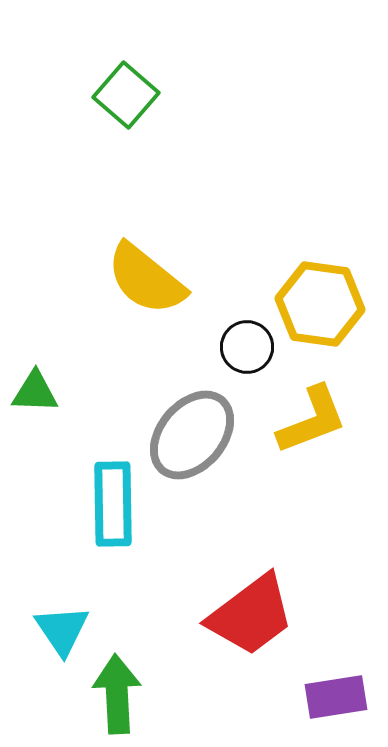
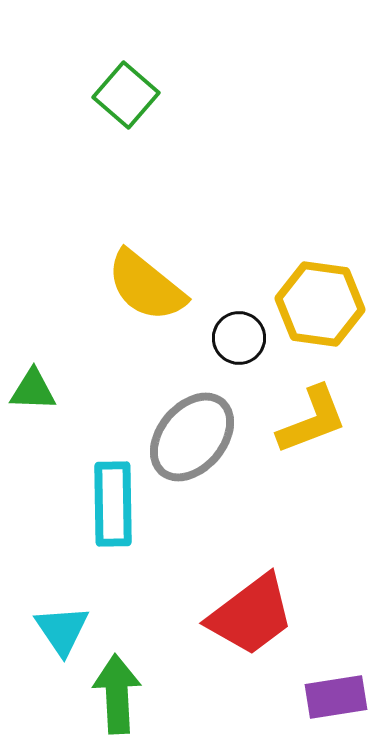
yellow semicircle: moved 7 px down
black circle: moved 8 px left, 9 px up
green triangle: moved 2 px left, 2 px up
gray ellipse: moved 2 px down
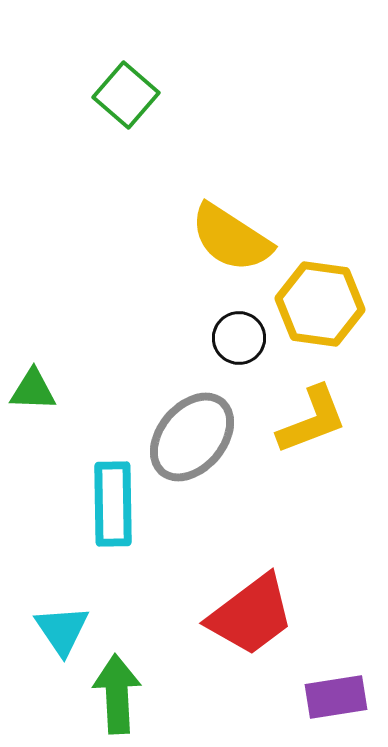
yellow semicircle: moved 85 px right, 48 px up; rotated 6 degrees counterclockwise
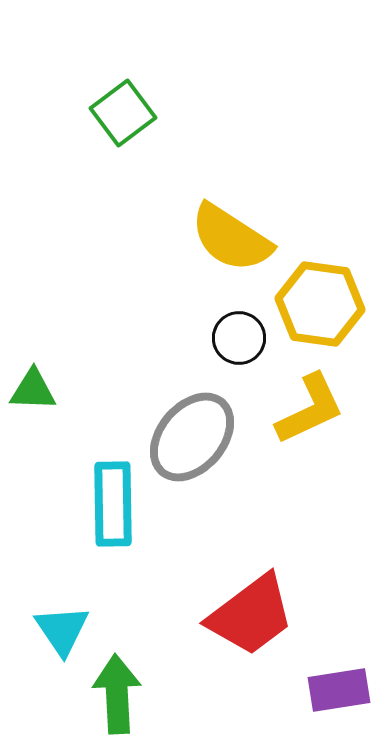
green square: moved 3 px left, 18 px down; rotated 12 degrees clockwise
yellow L-shape: moved 2 px left, 11 px up; rotated 4 degrees counterclockwise
purple rectangle: moved 3 px right, 7 px up
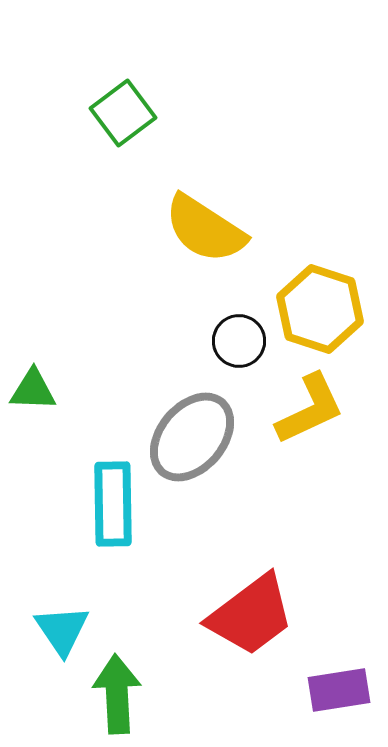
yellow semicircle: moved 26 px left, 9 px up
yellow hexagon: moved 5 px down; rotated 10 degrees clockwise
black circle: moved 3 px down
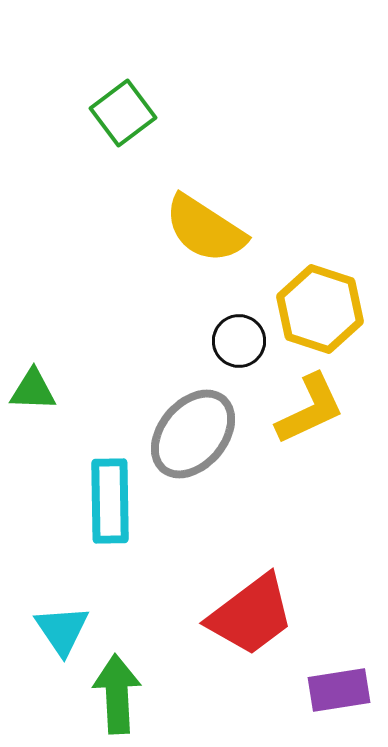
gray ellipse: moved 1 px right, 3 px up
cyan rectangle: moved 3 px left, 3 px up
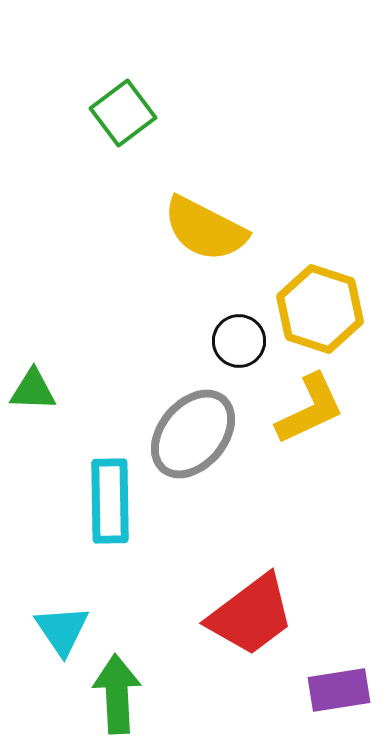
yellow semicircle: rotated 6 degrees counterclockwise
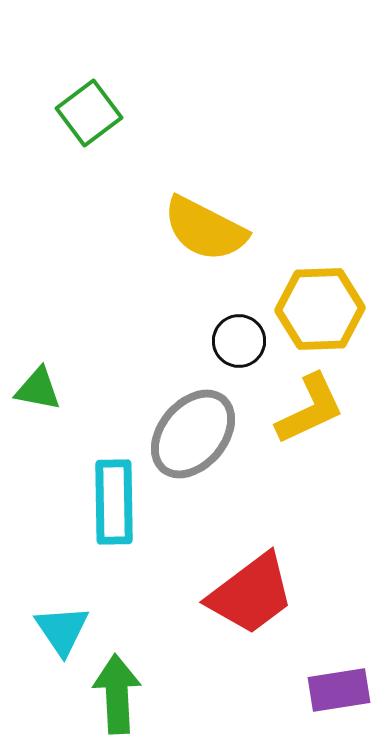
green square: moved 34 px left
yellow hexagon: rotated 20 degrees counterclockwise
green triangle: moved 5 px right, 1 px up; rotated 9 degrees clockwise
cyan rectangle: moved 4 px right, 1 px down
red trapezoid: moved 21 px up
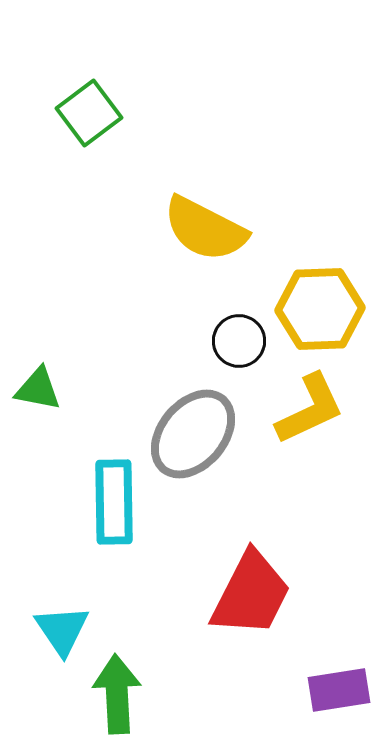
red trapezoid: rotated 26 degrees counterclockwise
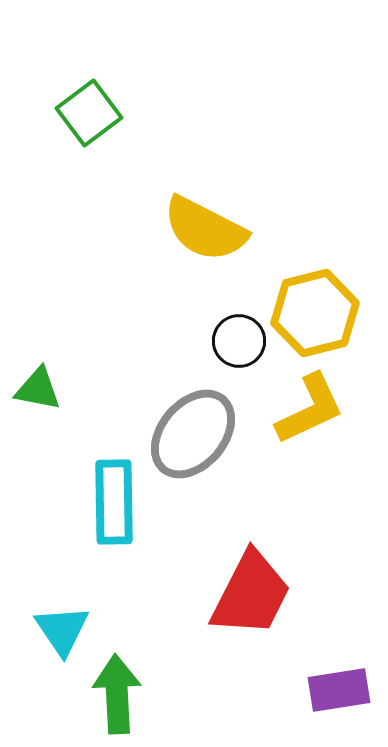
yellow hexagon: moved 5 px left, 4 px down; rotated 12 degrees counterclockwise
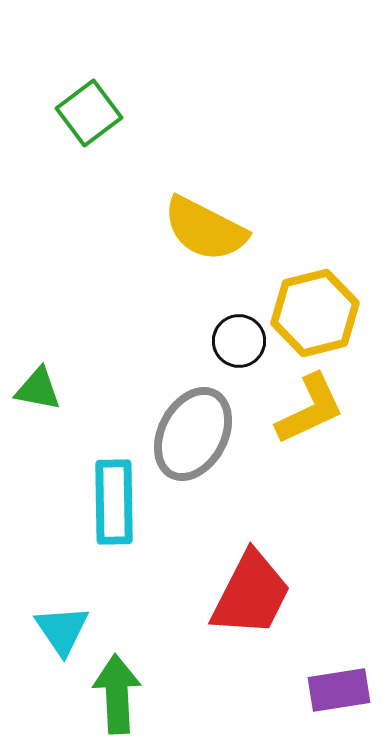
gray ellipse: rotated 12 degrees counterclockwise
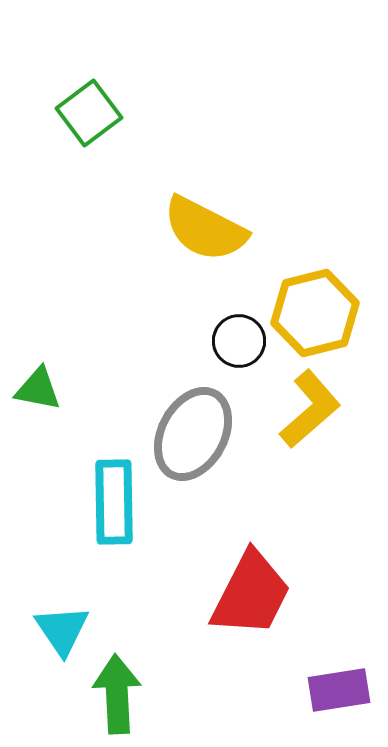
yellow L-shape: rotated 16 degrees counterclockwise
